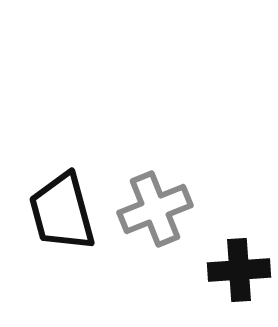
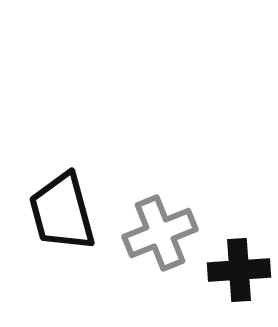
gray cross: moved 5 px right, 24 px down
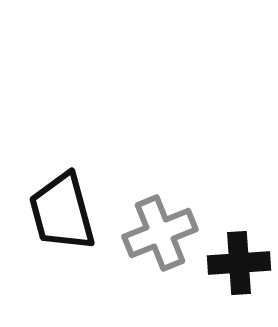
black cross: moved 7 px up
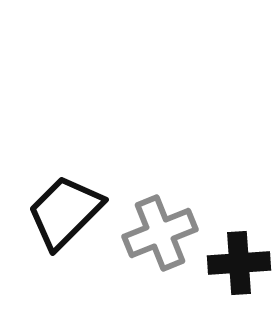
black trapezoid: moved 3 px right; rotated 60 degrees clockwise
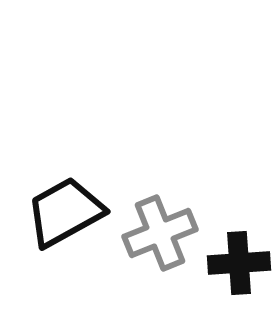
black trapezoid: rotated 16 degrees clockwise
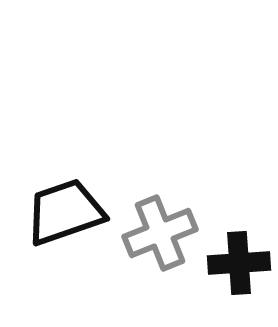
black trapezoid: rotated 10 degrees clockwise
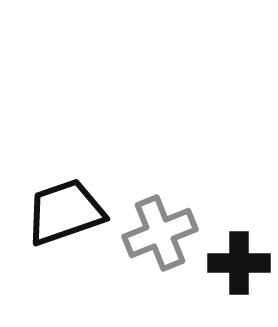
black cross: rotated 4 degrees clockwise
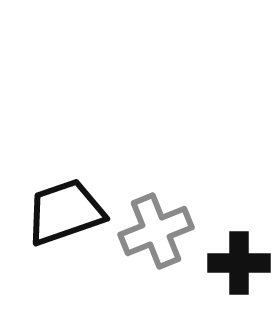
gray cross: moved 4 px left, 2 px up
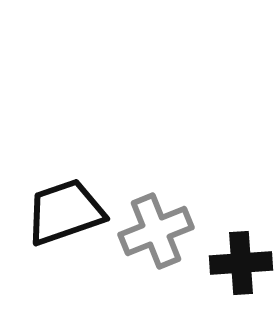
black cross: moved 2 px right; rotated 4 degrees counterclockwise
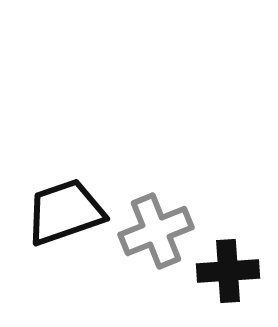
black cross: moved 13 px left, 8 px down
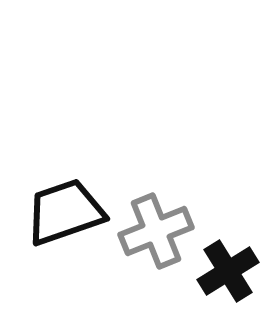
black cross: rotated 28 degrees counterclockwise
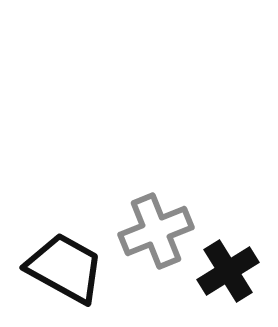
black trapezoid: moved 56 px down; rotated 48 degrees clockwise
